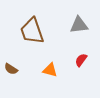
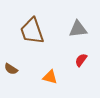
gray triangle: moved 1 px left, 4 px down
orange triangle: moved 7 px down
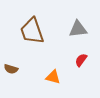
brown semicircle: rotated 16 degrees counterclockwise
orange triangle: moved 3 px right
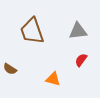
gray triangle: moved 2 px down
brown semicircle: moved 1 px left; rotated 16 degrees clockwise
orange triangle: moved 2 px down
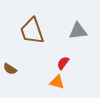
red semicircle: moved 18 px left, 3 px down
orange triangle: moved 4 px right, 3 px down
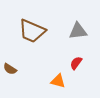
brown trapezoid: rotated 48 degrees counterclockwise
red semicircle: moved 13 px right
orange triangle: moved 1 px right, 1 px up
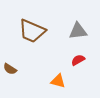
red semicircle: moved 2 px right, 3 px up; rotated 24 degrees clockwise
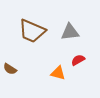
gray triangle: moved 8 px left, 1 px down
orange triangle: moved 8 px up
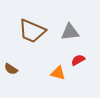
brown semicircle: moved 1 px right
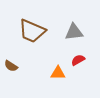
gray triangle: moved 4 px right
brown semicircle: moved 3 px up
orange triangle: rotated 14 degrees counterclockwise
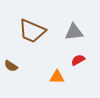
orange triangle: moved 1 px left, 4 px down
